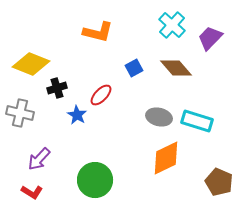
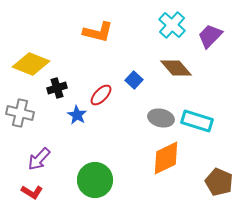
purple trapezoid: moved 2 px up
blue square: moved 12 px down; rotated 18 degrees counterclockwise
gray ellipse: moved 2 px right, 1 px down
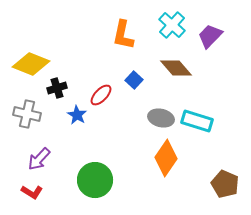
orange L-shape: moved 25 px right, 3 px down; rotated 88 degrees clockwise
gray cross: moved 7 px right, 1 px down
orange diamond: rotated 30 degrees counterclockwise
brown pentagon: moved 6 px right, 2 px down
